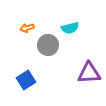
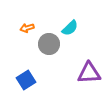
cyan semicircle: rotated 30 degrees counterclockwise
gray circle: moved 1 px right, 1 px up
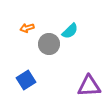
cyan semicircle: moved 3 px down
purple triangle: moved 13 px down
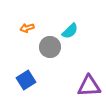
gray circle: moved 1 px right, 3 px down
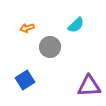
cyan semicircle: moved 6 px right, 6 px up
blue square: moved 1 px left
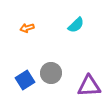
gray circle: moved 1 px right, 26 px down
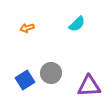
cyan semicircle: moved 1 px right, 1 px up
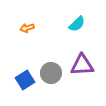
purple triangle: moved 7 px left, 21 px up
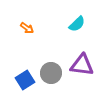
orange arrow: rotated 128 degrees counterclockwise
purple triangle: rotated 10 degrees clockwise
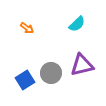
purple triangle: rotated 20 degrees counterclockwise
